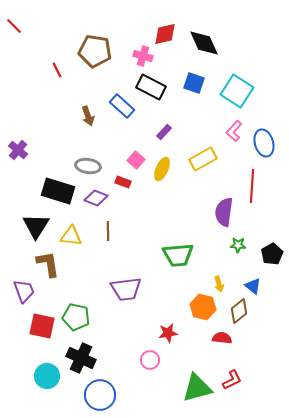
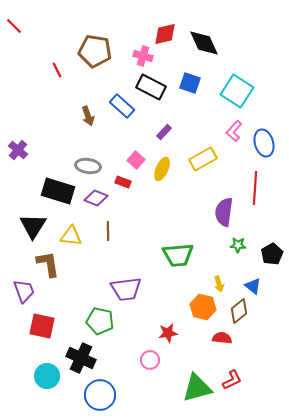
blue square at (194, 83): moved 4 px left
red line at (252, 186): moved 3 px right, 2 px down
black triangle at (36, 226): moved 3 px left
green pentagon at (76, 317): moved 24 px right, 4 px down
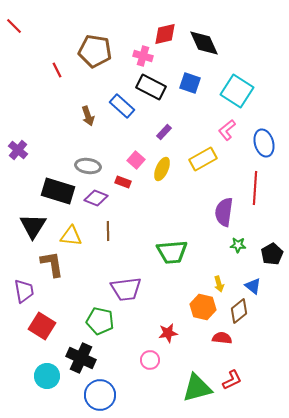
pink L-shape at (234, 131): moved 7 px left, 1 px up; rotated 10 degrees clockwise
green trapezoid at (178, 255): moved 6 px left, 3 px up
brown L-shape at (48, 264): moved 4 px right
purple trapezoid at (24, 291): rotated 10 degrees clockwise
red square at (42, 326): rotated 20 degrees clockwise
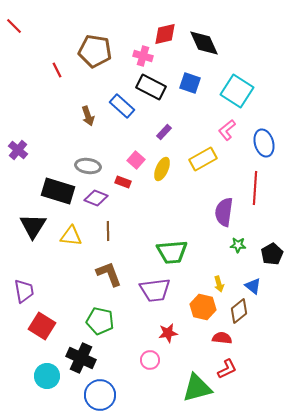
brown L-shape at (52, 264): moved 57 px right, 10 px down; rotated 12 degrees counterclockwise
purple trapezoid at (126, 289): moved 29 px right, 1 px down
red L-shape at (232, 380): moved 5 px left, 11 px up
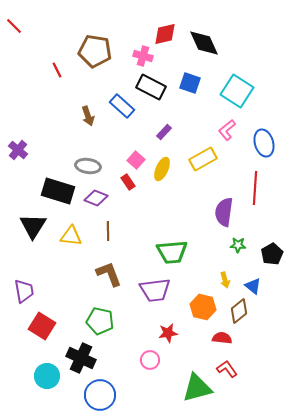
red rectangle at (123, 182): moved 5 px right; rotated 35 degrees clockwise
yellow arrow at (219, 284): moved 6 px right, 4 px up
red L-shape at (227, 369): rotated 100 degrees counterclockwise
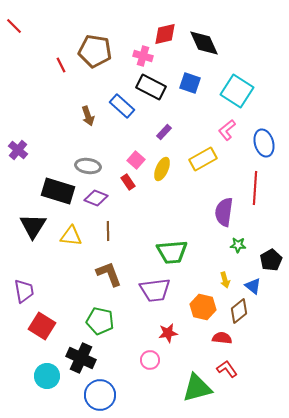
red line at (57, 70): moved 4 px right, 5 px up
black pentagon at (272, 254): moved 1 px left, 6 px down
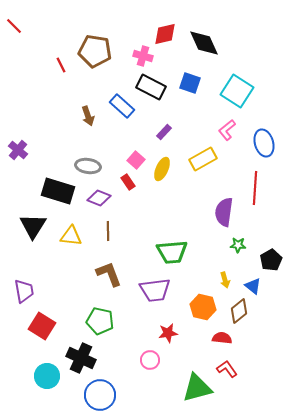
purple diamond at (96, 198): moved 3 px right
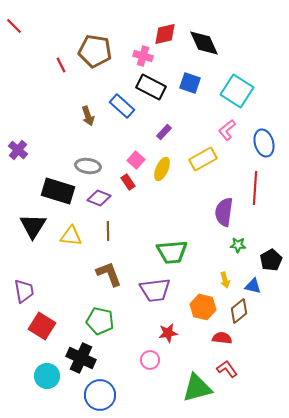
blue triangle at (253, 286): rotated 24 degrees counterclockwise
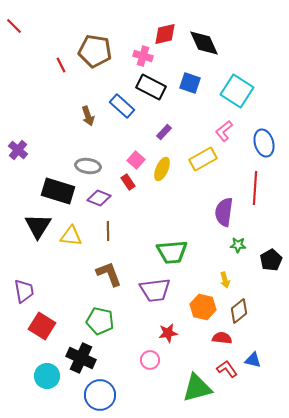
pink L-shape at (227, 130): moved 3 px left, 1 px down
black triangle at (33, 226): moved 5 px right
blue triangle at (253, 286): moved 74 px down
